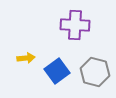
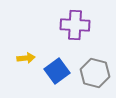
gray hexagon: moved 1 px down
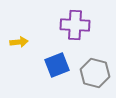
yellow arrow: moved 7 px left, 16 px up
blue square: moved 6 px up; rotated 15 degrees clockwise
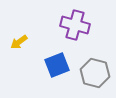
purple cross: rotated 12 degrees clockwise
yellow arrow: rotated 150 degrees clockwise
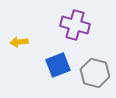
yellow arrow: rotated 30 degrees clockwise
blue square: moved 1 px right
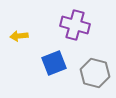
yellow arrow: moved 6 px up
blue square: moved 4 px left, 2 px up
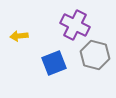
purple cross: rotated 12 degrees clockwise
gray hexagon: moved 18 px up
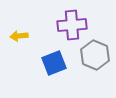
purple cross: moved 3 px left; rotated 32 degrees counterclockwise
gray hexagon: rotated 8 degrees clockwise
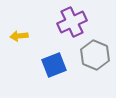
purple cross: moved 3 px up; rotated 20 degrees counterclockwise
blue square: moved 2 px down
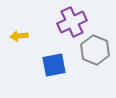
gray hexagon: moved 5 px up
blue square: rotated 10 degrees clockwise
